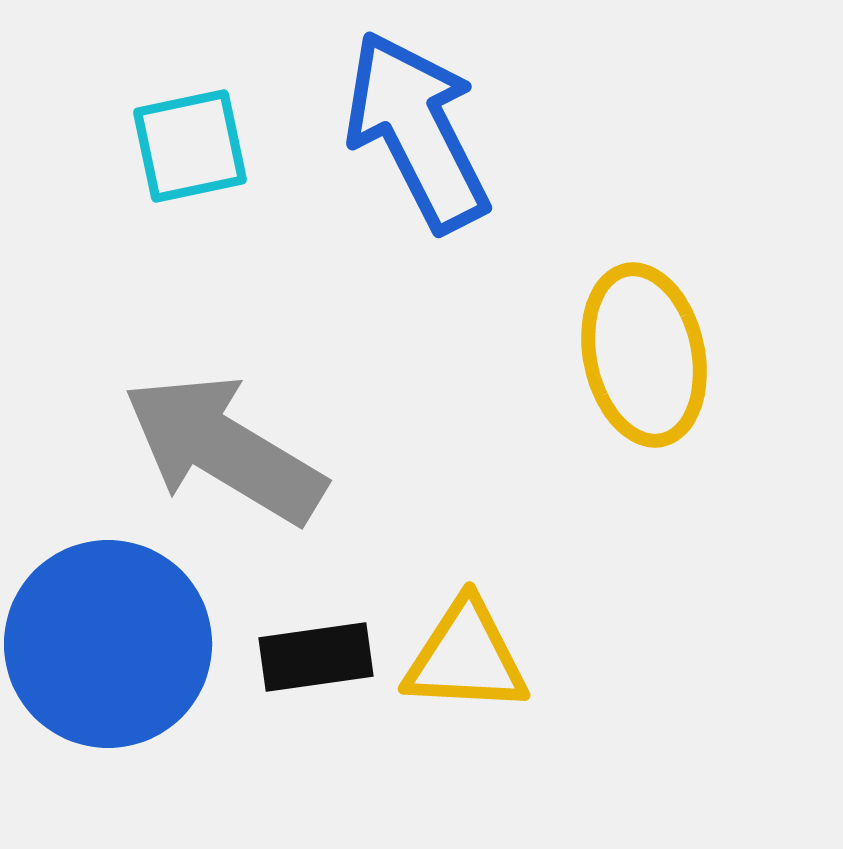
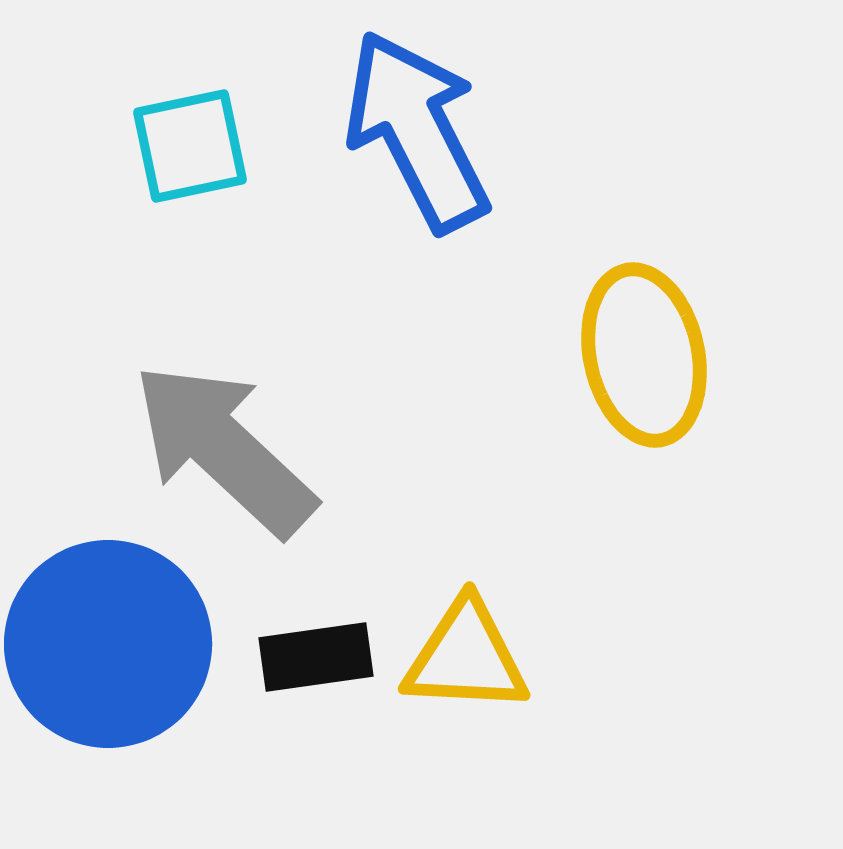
gray arrow: rotated 12 degrees clockwise
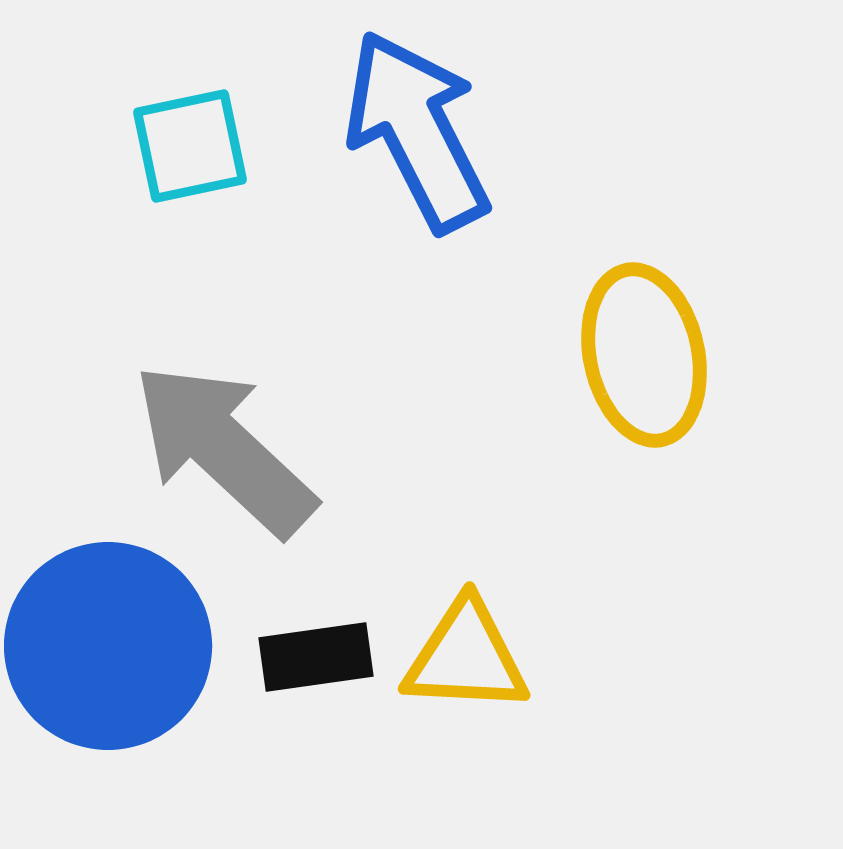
blue circle: moved 2 px down
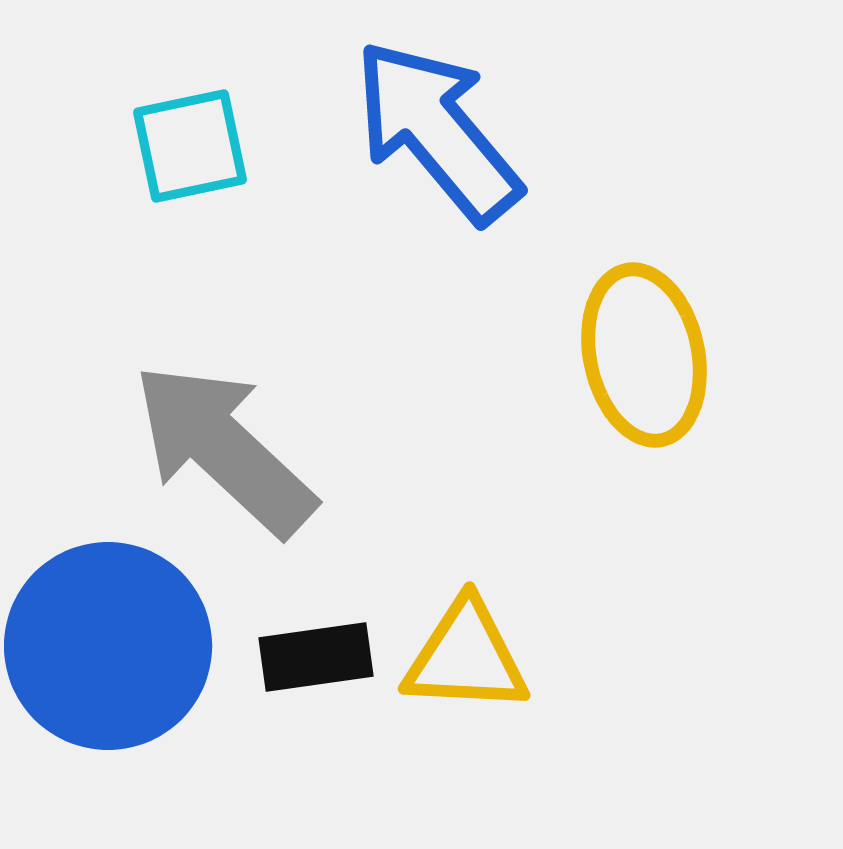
blue arrow: moved 20 px right; rotated 13 degrees counterclockwise
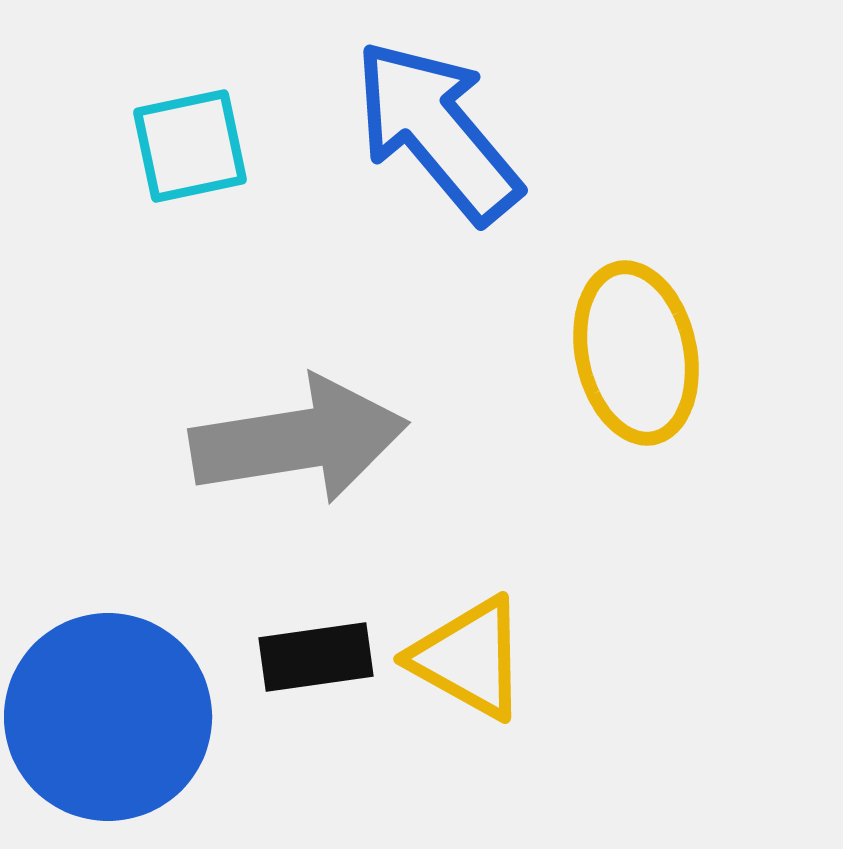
yellow ellipse: moved 8 px left, 2 px up
gray arrow: moved 75 px right, 9 px up; rotated 128 degrees clockwise
blue circle: moved 71 px down
yellow triangle: moved 3 px right, 1 px down; rotated 26 degrees clockwise
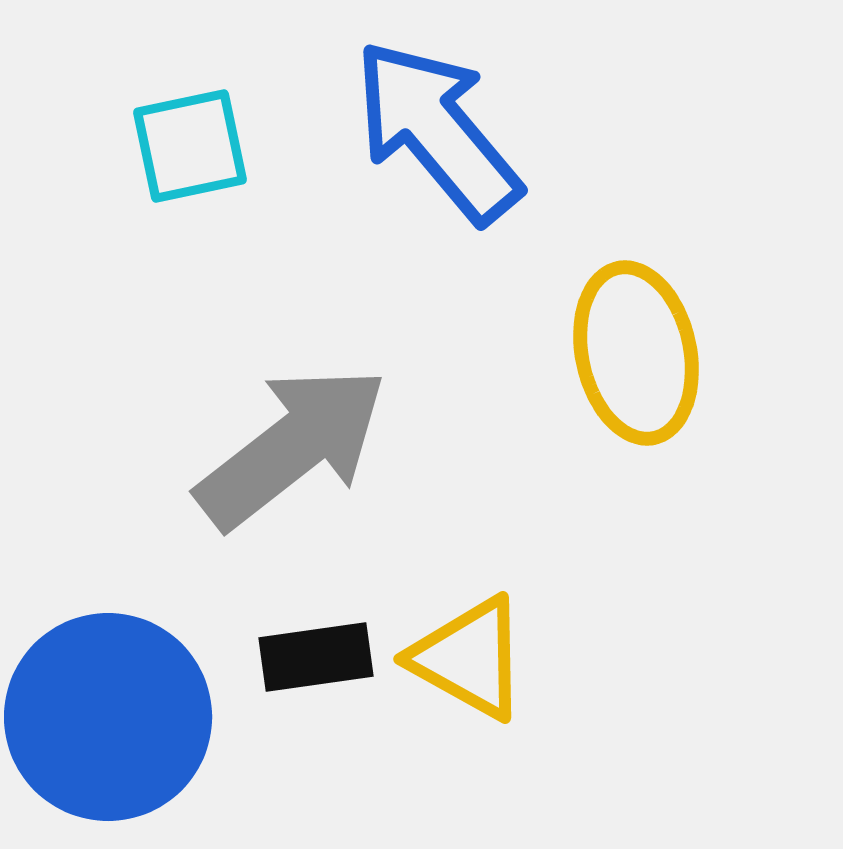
gray arrow: moved 7 px left, 7 px down; rotated 29 degrees counterclockwise
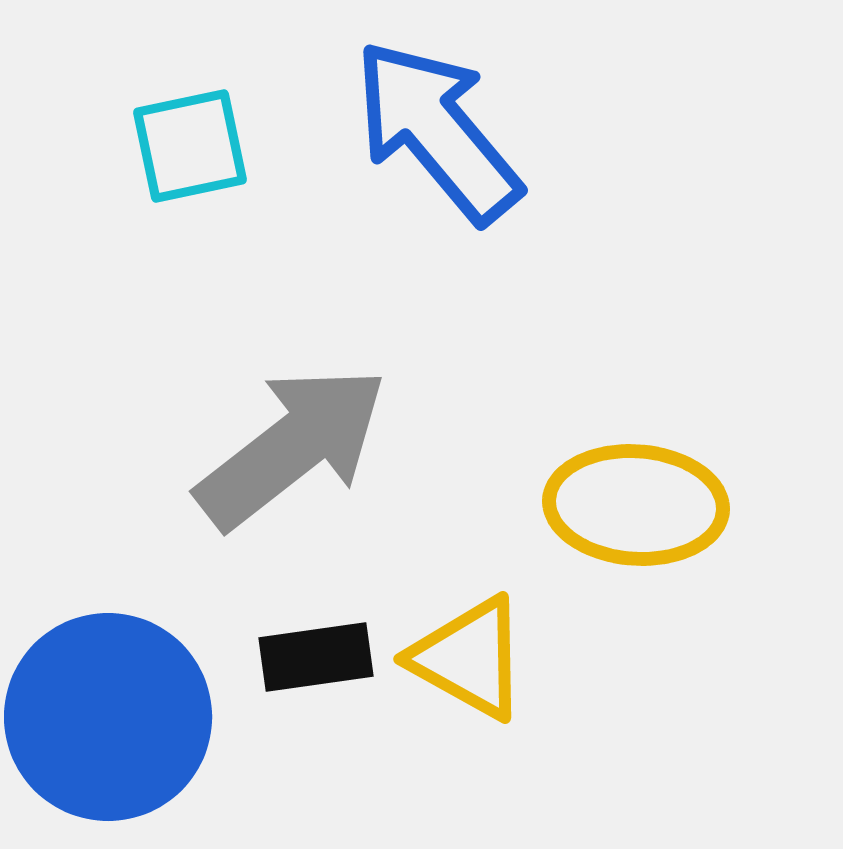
yellow ellipse: moved 152 px down; rotated 74 degrees counterclockwise
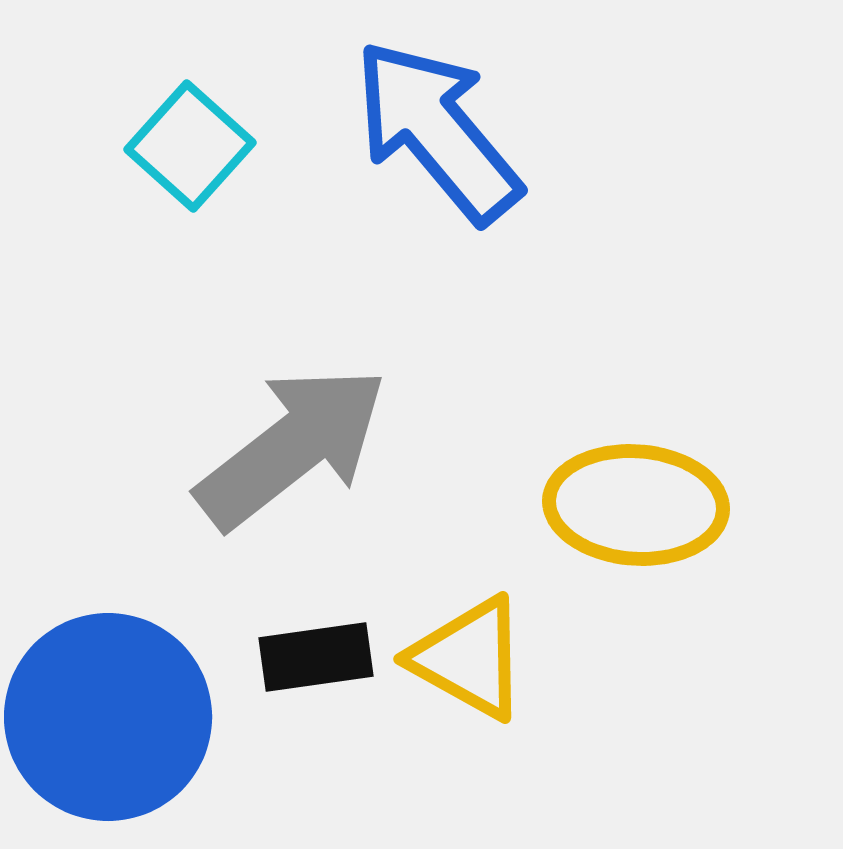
cyan square: rotated 36 degrees counterclockwise
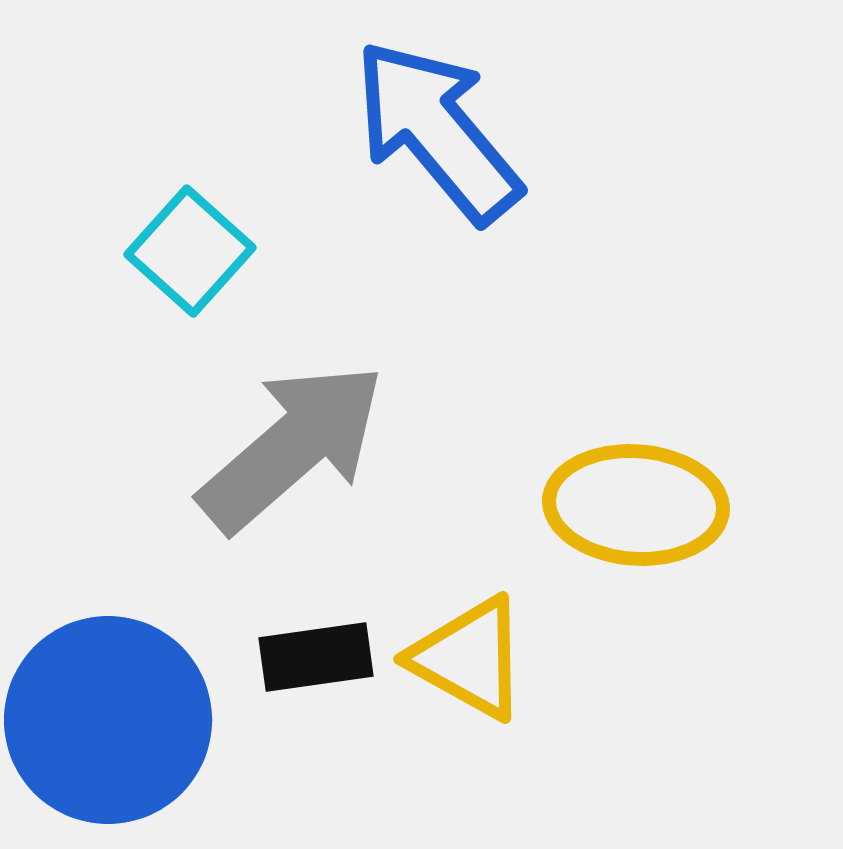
cyan square: moved 105 px down
gray arrow: rotated 3 degrees counterclockwise
blue circle: moved 3 px down
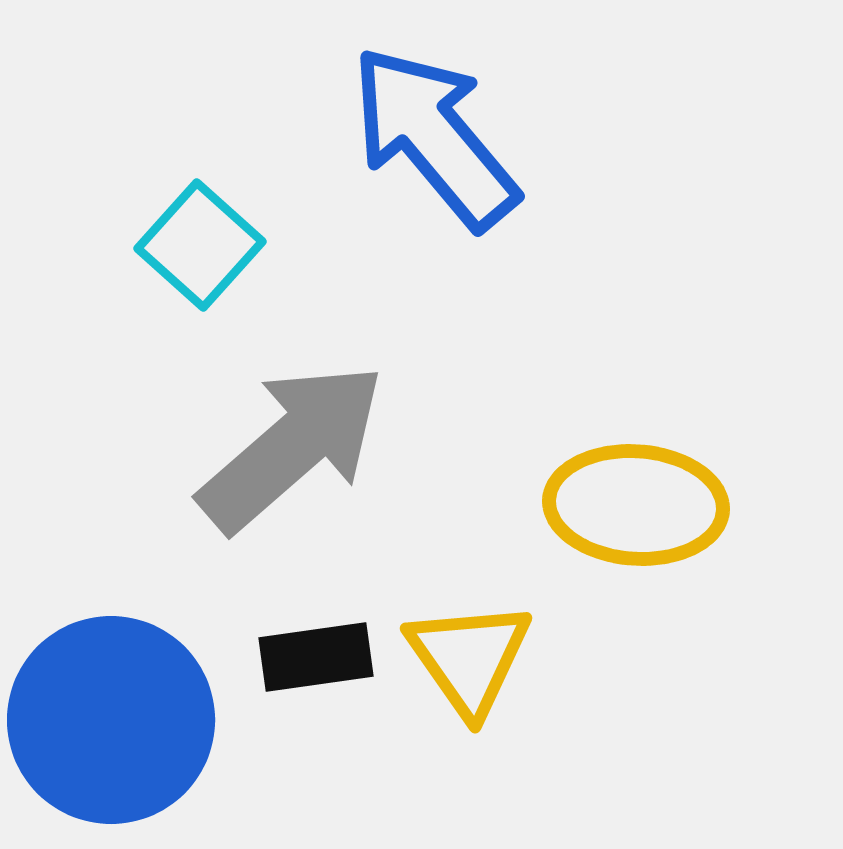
blue arrow: moved 3 px left, 6 px down
cyan square: moved 10 px right, 6 px up
yellow triangle: rotated 26 degrees clockwise
blue circle: moved 3 px right
